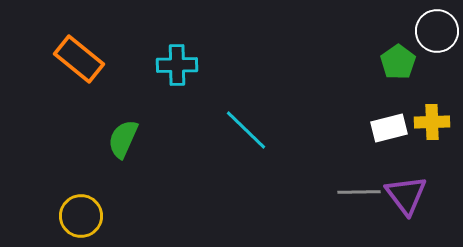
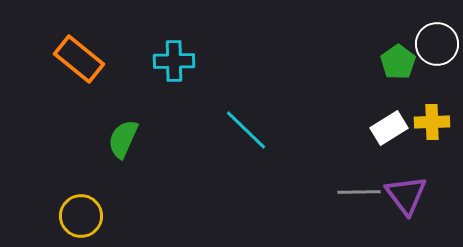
white circle: moved 13 px down
cyan cross: moved 3 px left, 4 px up
white rectangle: rotated 18 degrees counterclockwise
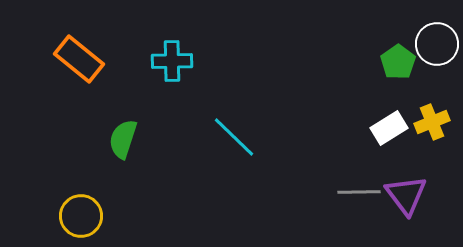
cyan cross: moved 2 px left
yellow cross: rotated 20 degrees counterclockwise
cyan line: moved 12 px left, 7 px down
green semicircle: rotated 6 degrees counterclockwise
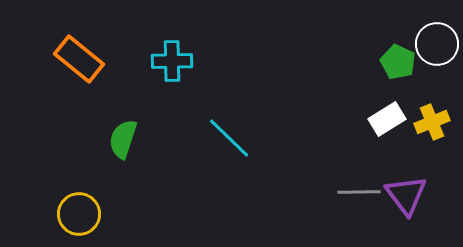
green pentagon: rotated 12 degrees counterclockwise
white rectangle: moved 2 px left, 9 px up
cyan line: moved 5 px left, 1 px down
yellow circle: moved 2 px left, 2 px up
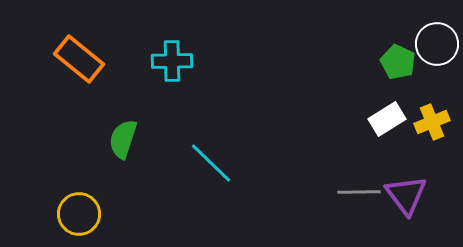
cyan line: moved 18 px left, 25 px down
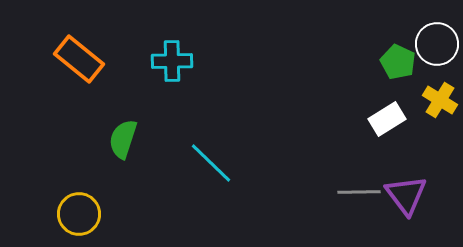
yellow cross: moved 8 px right, 22 px up; rotated 36 degrees counterclockwise
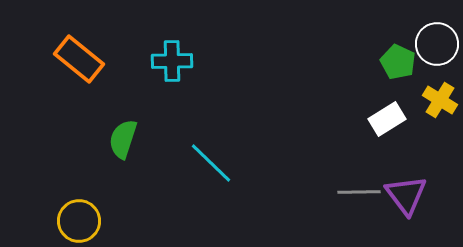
yellow circle: moved 7 px down
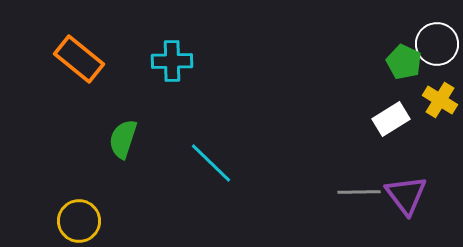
green pentagon: moved 6 px right
white rectangle: moved 4 px right
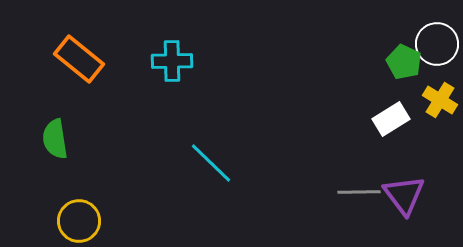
green semicircle: moved 68 px left; rotated 27 degrees counterclockwise
purple triangle: moved 2 px left
